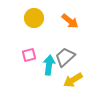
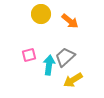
yellow circle: moved 7 px right, 4 px up
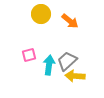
gray trapezoid: moved 2 px right, 4 px down
yellow arrow: moved 2 px right, 4 px up; rotated 36 degrees clockwise
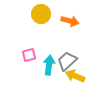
orange arrow: rotated 24 degrees counterclockwise
yellow arrow: rotated 18 degrees clockwise
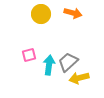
orange arrow: moved 3 px right, 8 px up
gray trapezoid: moved 1 px right, 1 px down
yellow arrow: moved 4 px right, 2 px down; rotated 36 degrees counterclockwise
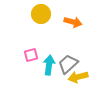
orange arrow: moved 9 px down
pink square: moved 2 px right
gray trapezoid: moved 2 px down
yellow arrow: moved 1 px left, 1 px up
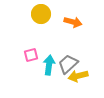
yellow arrow: moved 1 px up
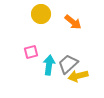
orange arrow: rotated 24 degrees clockwise
pink square: moved 3 px up
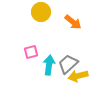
yellow circle: moved 2 px up
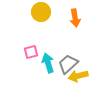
orange arrow: moved 2 px right, 4 px up; rotated 42 degrees clockwise
cyan arrow: moved 1 px left, 2 px up; rotated 24 degrees counterclockwise
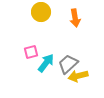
cyan arrow: moved 2 px left; rotated 54 degrees clockwise
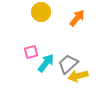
orange arrow: moved 2 px right; rotated 132 degrees counterclockwise
